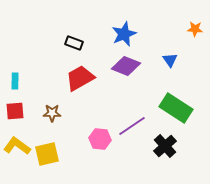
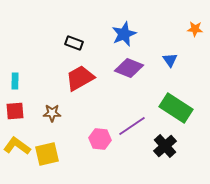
purple diamond: moved 3 px right, 2 px down
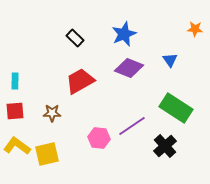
black rectangle: moved 1 px right, 5 px up; rotated 24 degrees clockwise
red trapezoid: moved 3 px down
pink hexagon: moved 1 px left, 1 px up
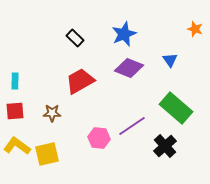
orange star: rotated 14 degrees clockwise
green rectangle: rotated 8 degrees clockwise
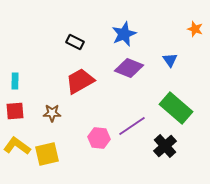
black rectangle: moved 4 px down; rotated 18 degrees counterclockwise
